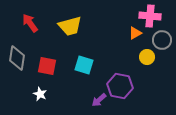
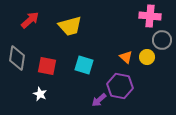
red arrow: moved 3 px up; rotated 84 degrees clockwise
orange triangle: moved 9 px left, 24 px down; rotated 48 degrees counterclockwise
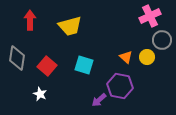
pink cross: rotated 30 degrees counterclockwise
red arrow: rotated 48 degrees counterclockwise
red square: rotated 30 degrees clockwise
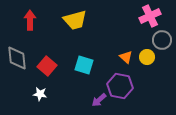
yellow trapezoid: moved 5 px right, 6 px up
gray diamond: rotated 15 degrees counterclockwise
white star: rotated 16 degrees counterclockwise
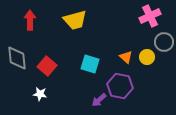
gray circle: moved 2 px right, 2 px down
cyan square: moved 6 px right, 1 px up
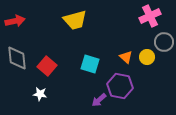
red arrow: moved 15 px left, 1 px down; rotated 78 degrees clockwise
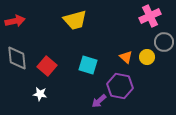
cyan square: moved 2 px left, 1 px down
purple arrow: moved 1 px down
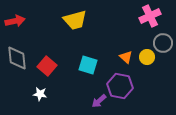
gray circle: moved 1 px left, 1 px down
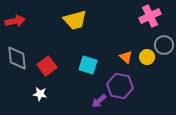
gray circle: moved 1 px right, 2 px down
red square: rotated 12 degrees clockwise
